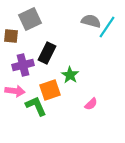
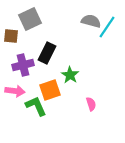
pink semicircle: rotated 64 degrees counterclockwise
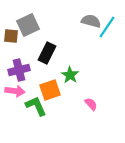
gray square: moved 2 px left, 6 px down
purple cross: moved 4 px left, 5 px down
pink semicircle: rotated 24 degrees counterclockwise
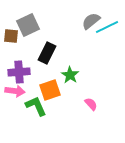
gray semicircle: rotated 54 degrees counterclockwise
cyan line: rotated 30 degrees clockwise
purple cross: moved 2 px down; rotated 10 degrees clockwise
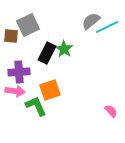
green star: moved 6 px left, 26 px up
pink semicircle: moved 20 px right, 7 px down
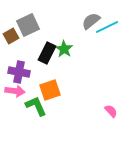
brown square: rotated 35 degrees counterclockwise
purple cross: rotated 15 degrees clockwise
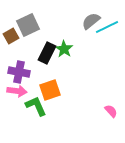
pink arrow: moved 2 px right
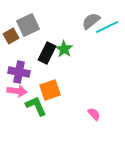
pink semicircle: moved 17 px left, 3 px down
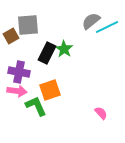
gray square: rotated 20 degrees clockwise
pink semicircle: moved 7 px right, 1 px up
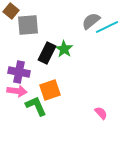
brown square: moved 25 px up; rotated 21 degrees counterclockwise
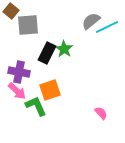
pink arrow: rotated 36 degrees clockwise
